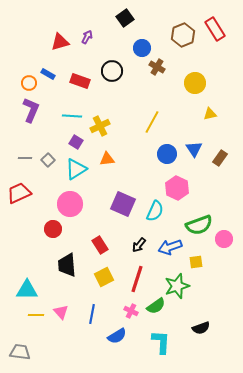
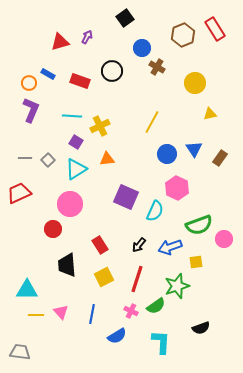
purple square at (123, 204): moved 3 px right, 7 px up
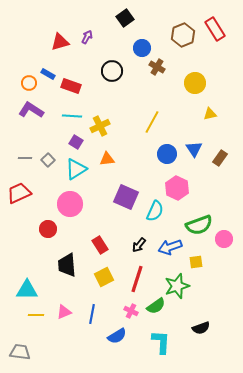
red rectangle at (80, 81): moved 9 px left, 5 px down
purple L-shape at (31, 110): rotated 80 degrees counterclockwise
red circle at (53, 229): moved 5 px left
pink triangle at (61, 312): moved 3 px right; rotated 49 degrees clockwise
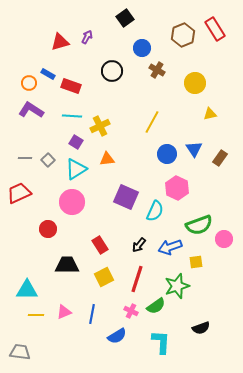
brown cross at (157, 67): moved 3 px down
pink circle at (70, 204): moved 2 px right, 2 px up
black trapezoid at (67, 265): rotated 95 degrees clockwise
